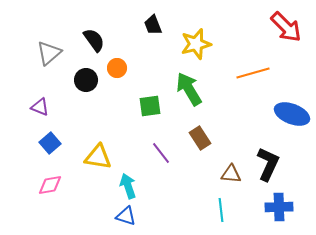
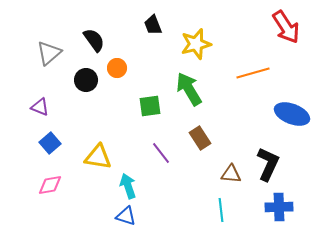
red arrow: rotated 12 degrees clockwise
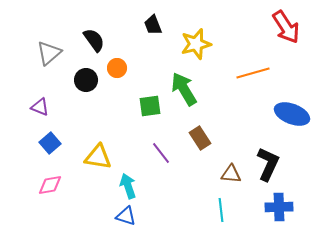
green arrow: moved 5 px left
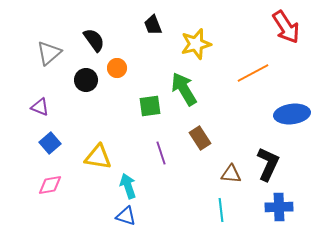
orange line: rotated 12 degrees counterclockwise
blue ellipse: rotated 28 degrees counterclockwise
purple line: rotated 20 degrees clockwise
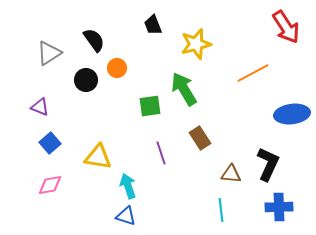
gray triangle: rotated 8 degrees clockwise
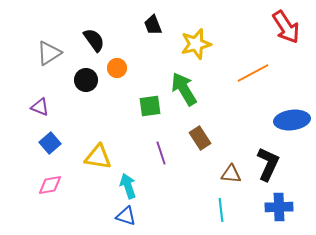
blue ellipse: moved 6 px down
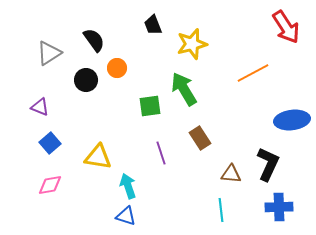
yellow star: moved 4 px left
